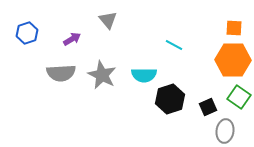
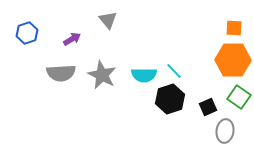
cyan line: moved 26 px down; rotated 18 degrees clockwise
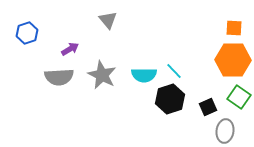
purple arrow: moved 2 px left, 10 px down
gray semicircle: moved 2 px left, 4 px down
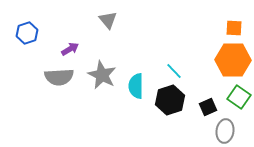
cyan semicircle: moved 8 px left, 11 px down; rotated 90 degrees clockwise
black hexagon: moved 1 px down
